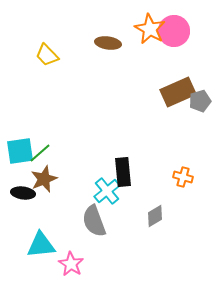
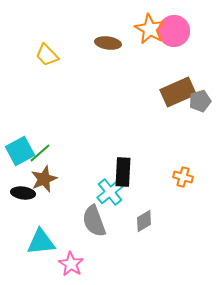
cyan square: rotated 20 degrees counterclockwise
black rectangle: rotated 8 degrees clockwise
cyan cross: moved 3 px right, 1 px down
gray diamond: moved 11 px left, 5 px down
cyan triangle: moved 3 px up
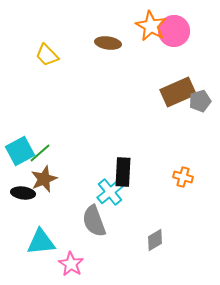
orange star: moved 1 px right, 3 px up
gray diamond: moved 11 px right, 19 px down
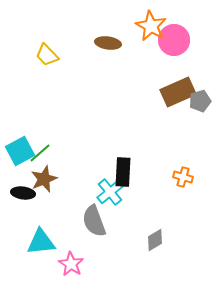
pink circle: moved 9 px down
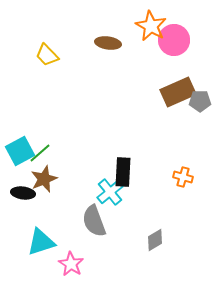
gray pentagon: rotated 15 degrees clockwise
cyan triangle: rotated 12 degrees counterclockwise
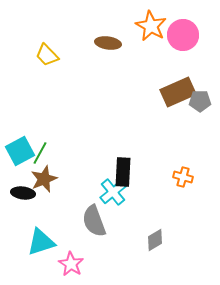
pink circle: moved 9 px right, 5 px up
green line: rotated 20 degrees counterclockwise
cyan cross: moved 3 px right
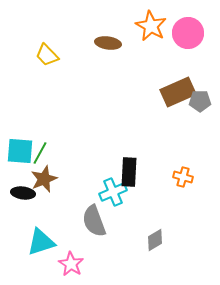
pink circle: moved 5 px right, 2 px up
cyan square: rotated 32 degrees clockwise
black rectangle: moved 6 px right
cyan cross: rotated 16 degrees clockwise
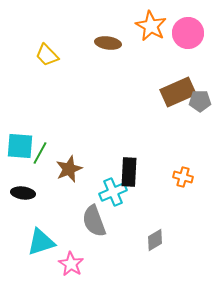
cyan square: moved 5 px up
brown star: moved 25 px right, 10 px up
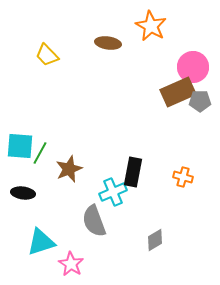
pink circle: moved 5 px right, 34 px down
black rectangle: moved 4 px right; rotated 8 degrees clockwise
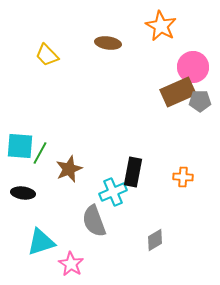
orange star: moved 10 px right
orange cross: rotated 12 degrees counterclockwise
